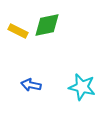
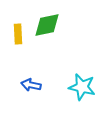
yellow rectangle: moved 3 px down; rotated 60 degrees clockwise
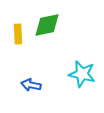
cyan star: moved 13 px up
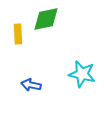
green diamond: moved 1 px left, 6 px up
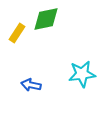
yellow rectangle: moved 1 px left, 1 px up; rotated 36 degrees clockwise
cyan star: rotated 20 degrees counterclockwise
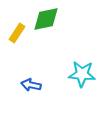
cyan star: rotated 12 degrees clockwise
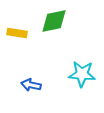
green diamond: moved 8 px right, 2 px down
yellow rectangle: rotated 66 degrees clockwise
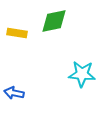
blue arrow: moved 17 px left, 8 px down
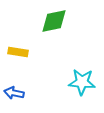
yellow rectangle: moved 1 px right, 19 px down
cyan star: moved 8 px down
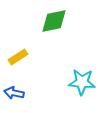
yellow rectangle: moved 5 px down; rotated 42 degrees counterclockwise
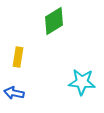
green diamond: rotated 20 degrees counterclockwise
yellow rectangle: rotated 48 degrees counterclockwise
